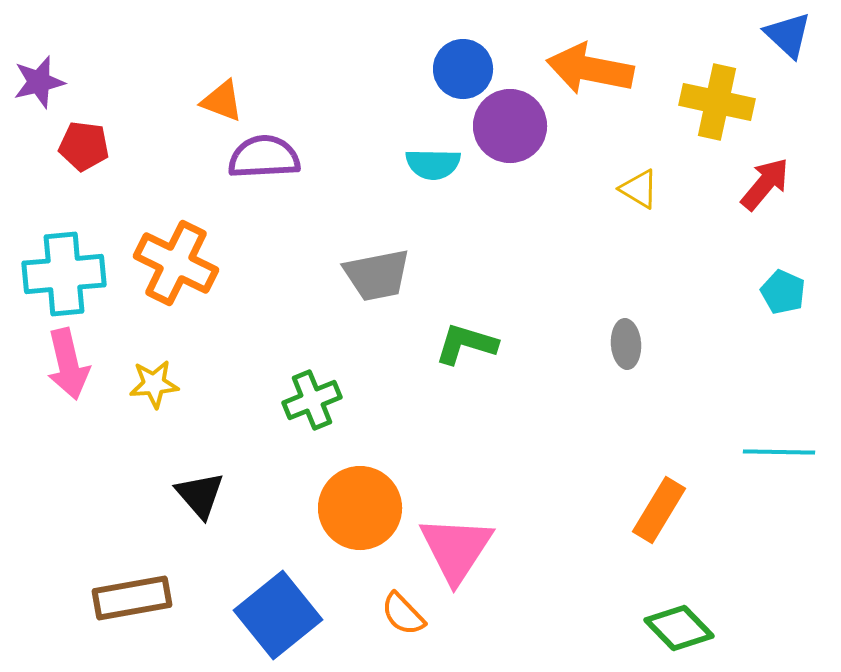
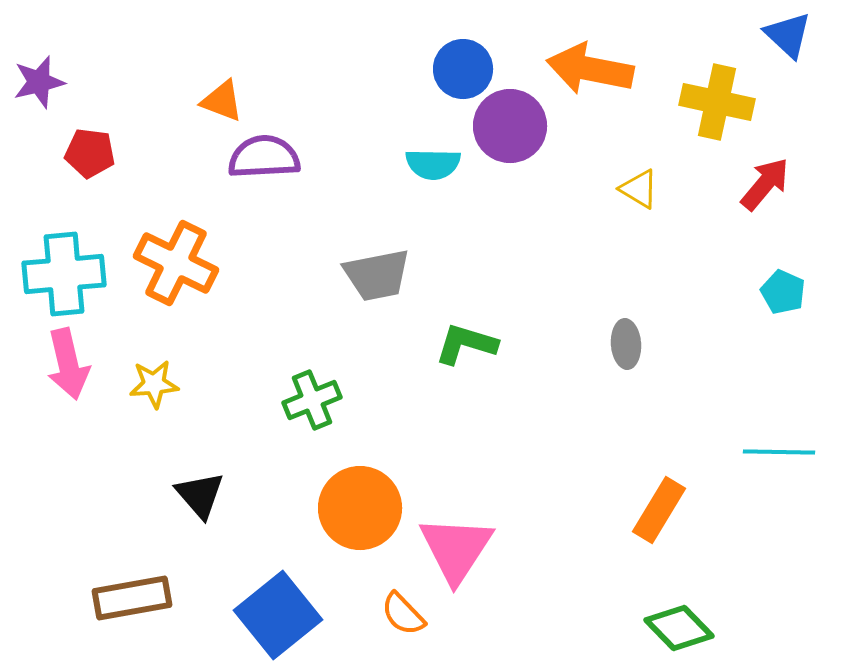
red pentagon: moved 6 px right, 7 px down
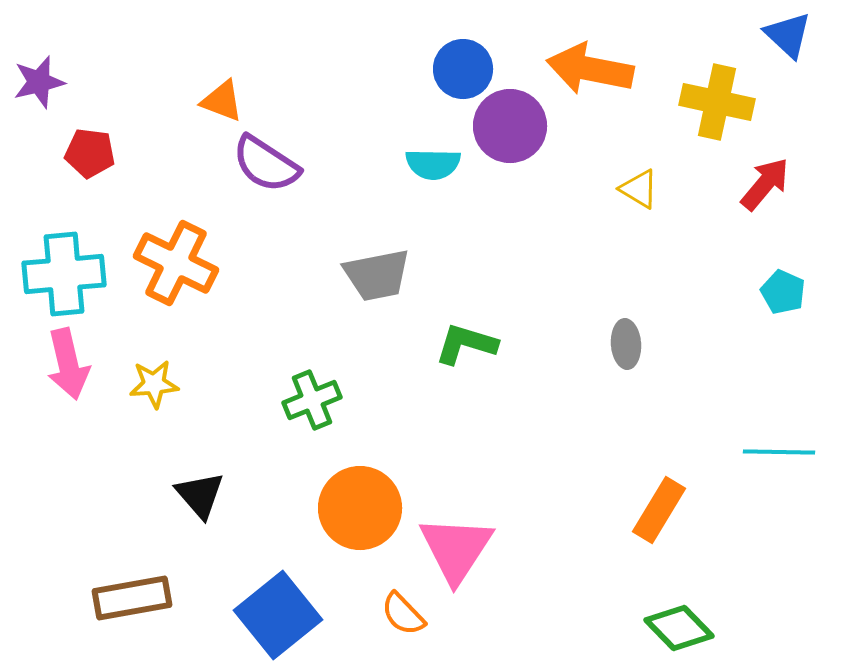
purple semicircle: moved 2 px right, 7 px down; rotated 144 degrees counterclockwise
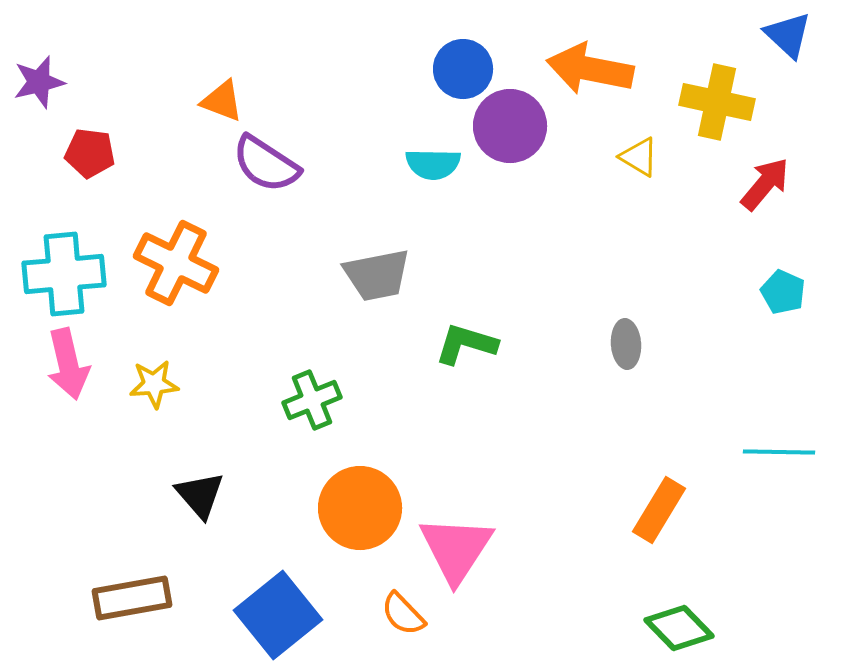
yellow triangle: moved 32 px up
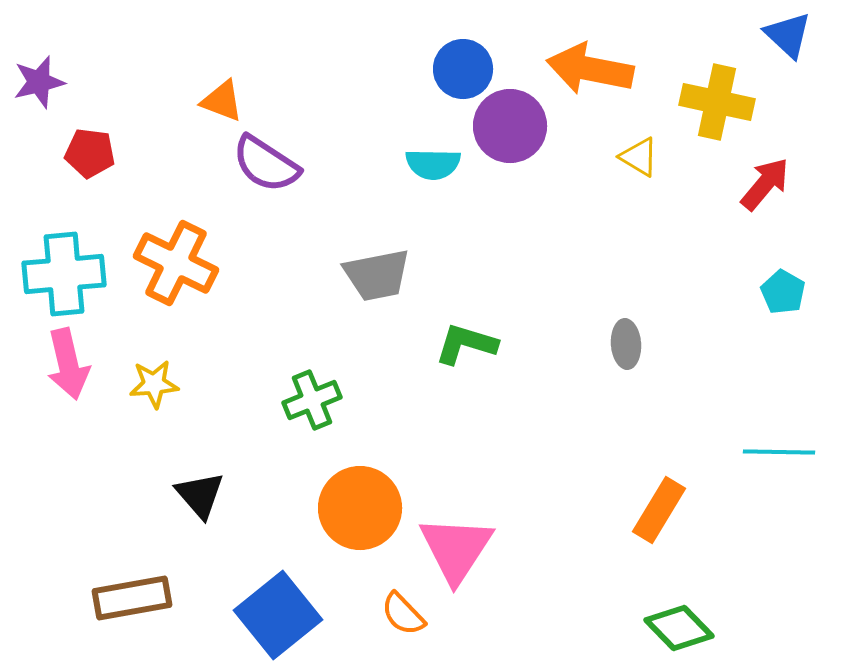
cyan pentagon: rotated 6 degrees clockwise
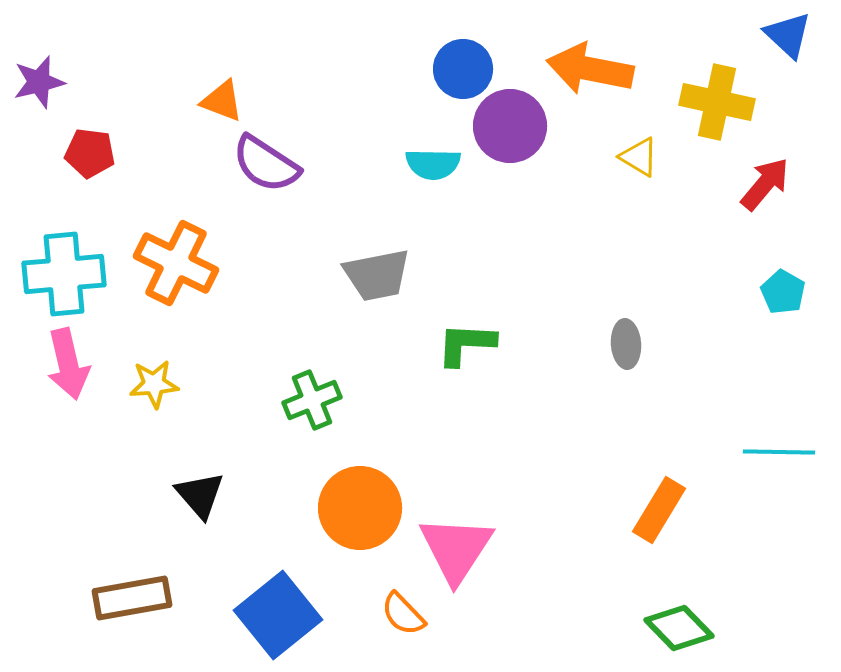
green L-shape: rotated 14 degrees counterclockwise
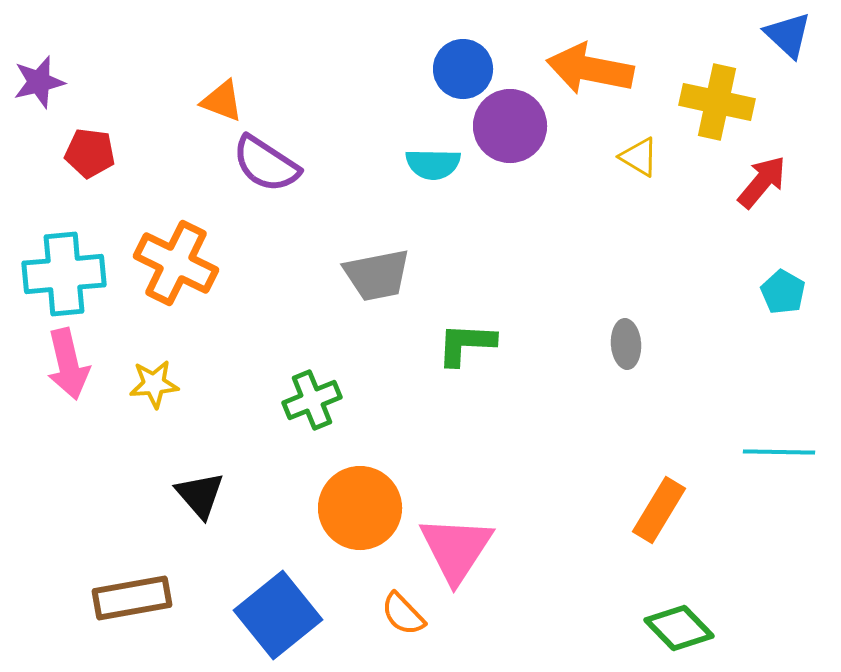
red arrow: moved 3 px left, 2 px up
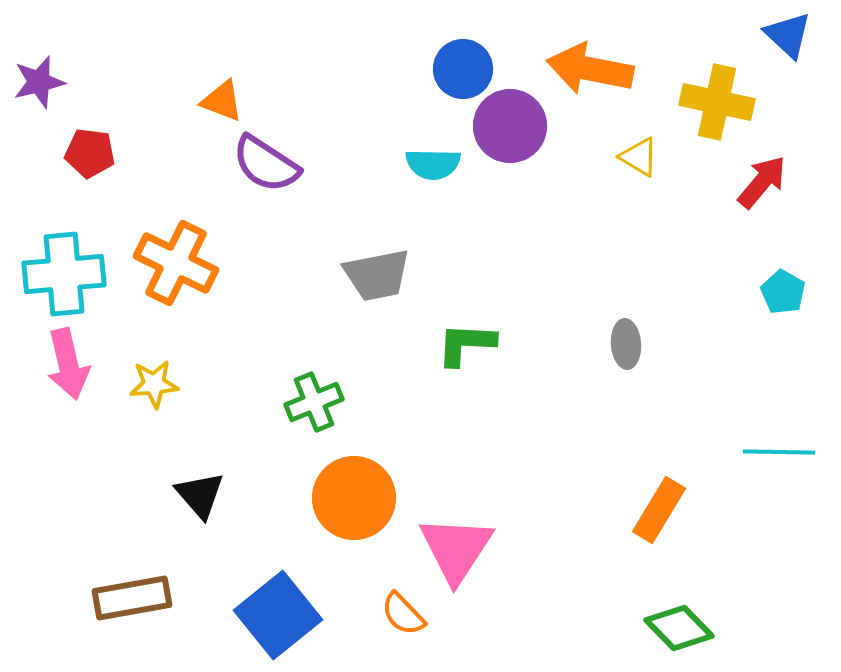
green cross: moved 2 px right, 2 px down
orange circle: moved 6 px left, 10 px up
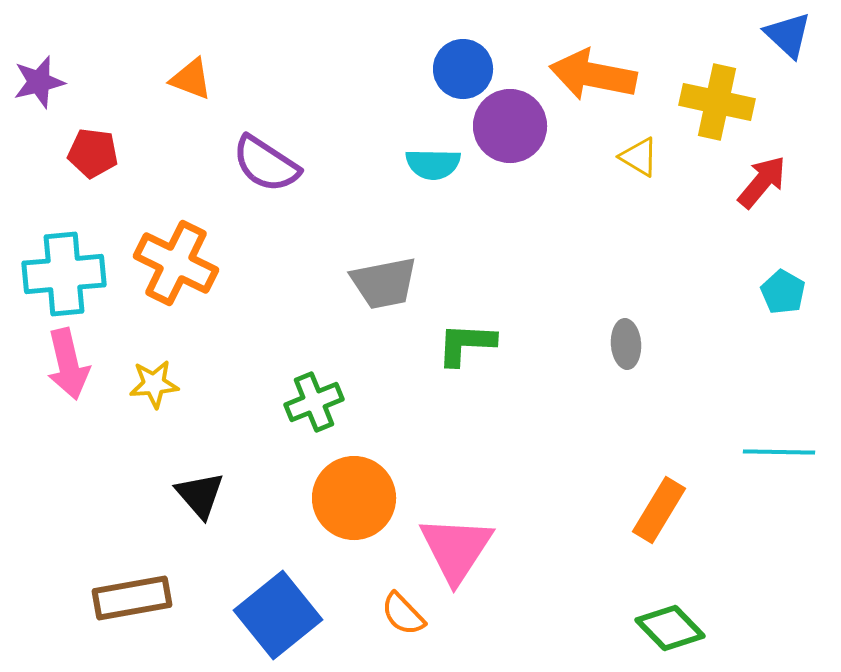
orange arrow: moved 3 px right, 6 px down
orange triangle: moved 31 px left, 22 px up
red pentagon: moved 3 px right
gray trapezoid: moved 7 px right, 8 px down
green diamond: moved 9 px left
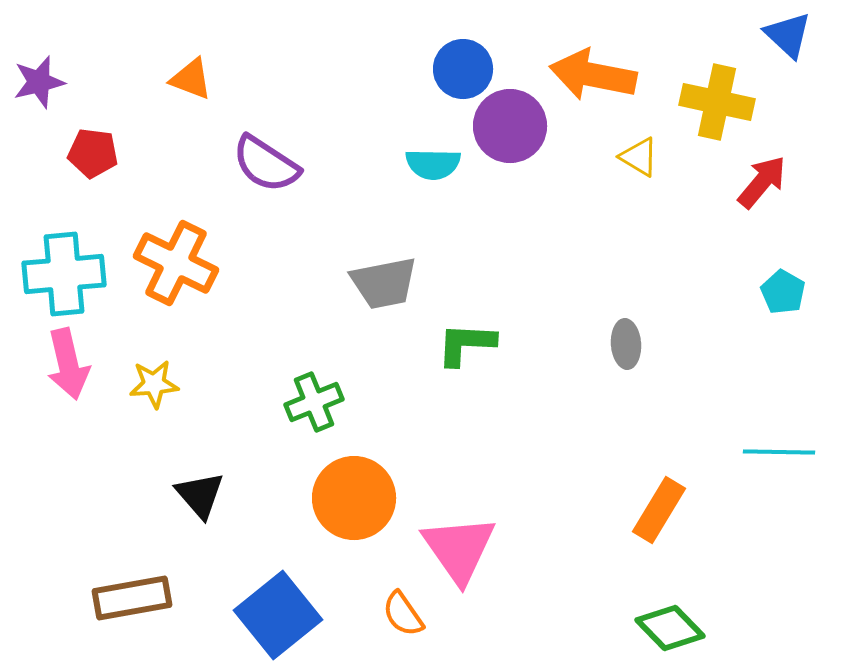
pink triangle: moved 3 px right; rotated 8 degrees counterclockwise
orange semicircle: rotated 9 degrees clockwise
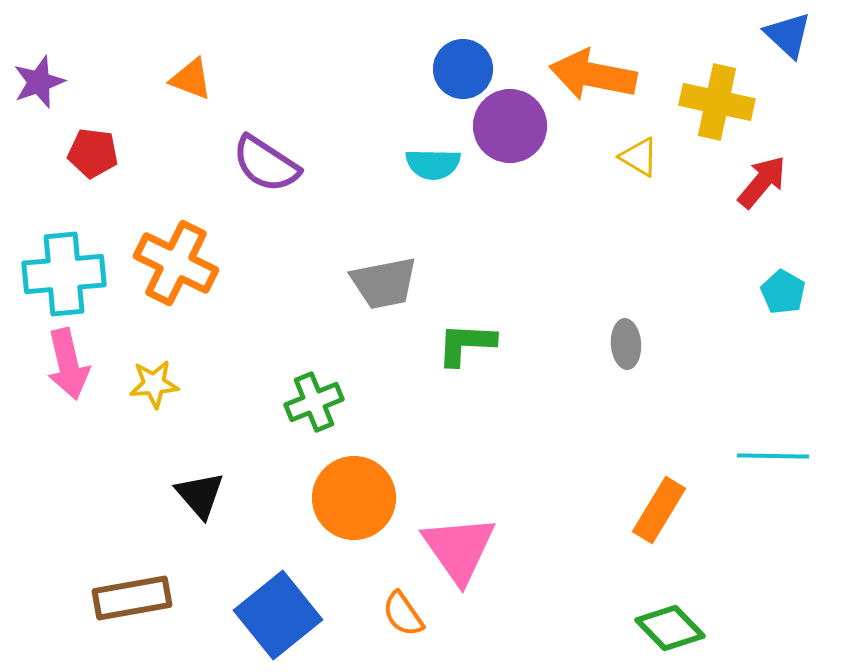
purple star: rotated 6 degrees counterclockwise
cyan line: moved 6 px left, 4 px down
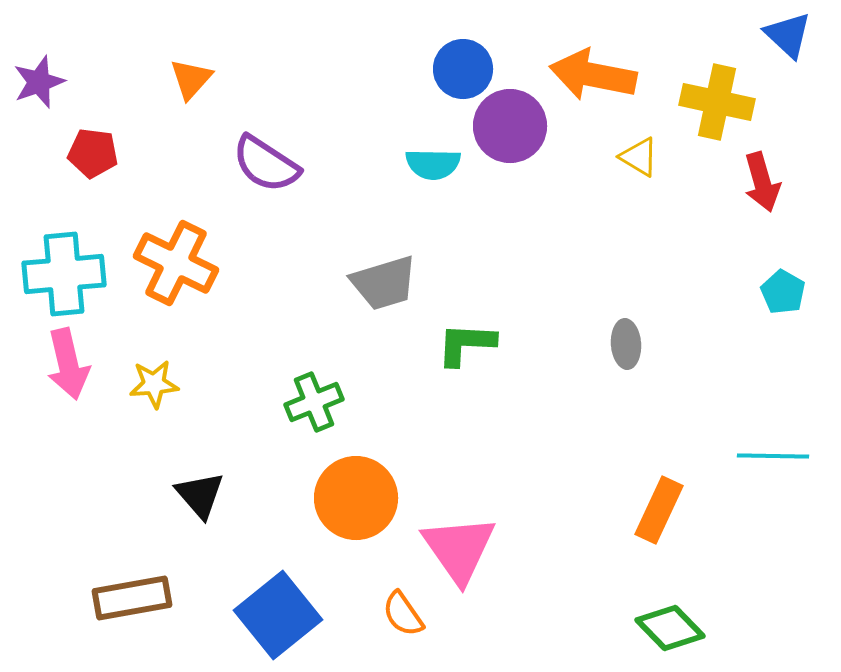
orange triangle: rotated 51 degrees clockwise
red arrow: rotated 124 degrees clockwise
gray trapezoid: rotated 6 degrees counterclockwise
orange circle: moved 2 px right
orange rectangle: rotated 6 degrees counterclockwise
